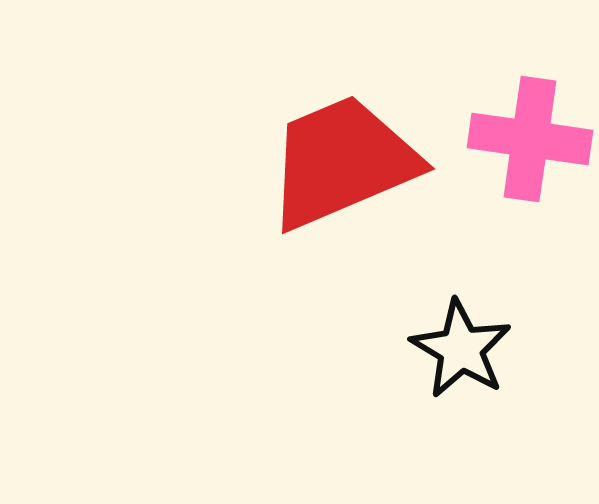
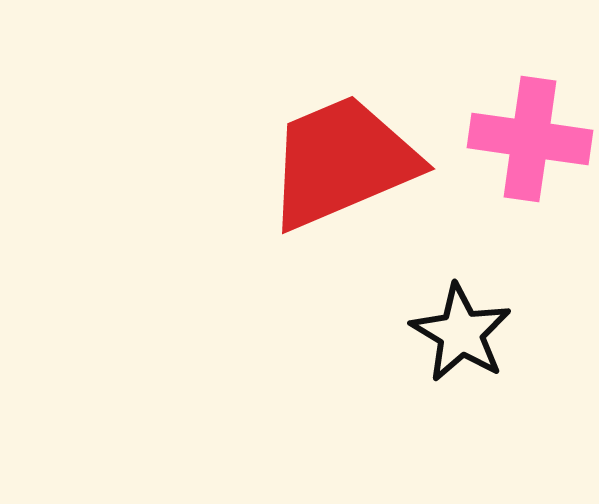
black star: moved 16 px up
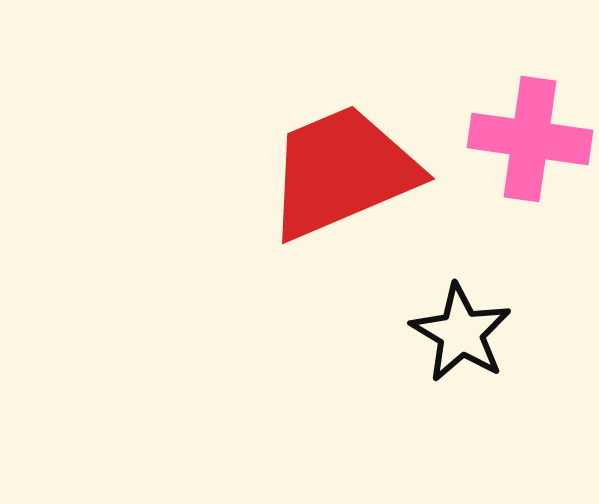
red trapezoid: moved 10 px down
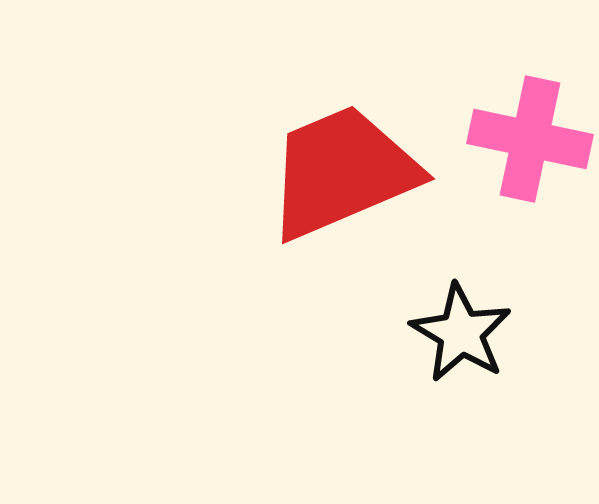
pink cross: rotated 4 degrees clockwise
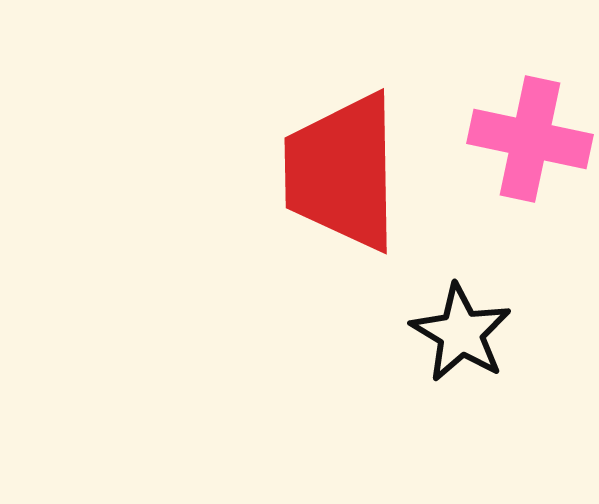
red trapezoid: rotated 68 degrees counterclockwise
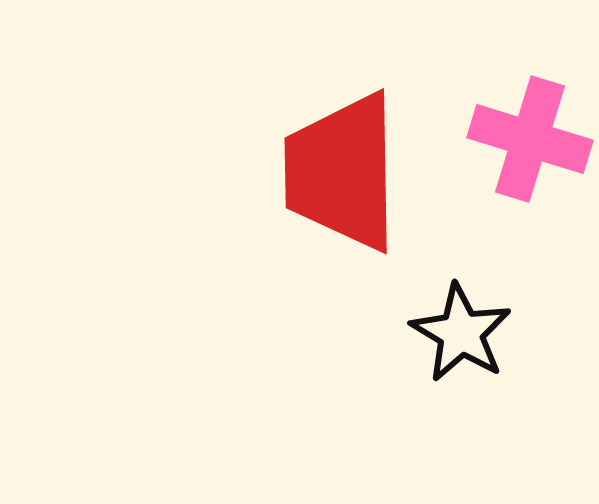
pink cross: rotated 5 degrees clockwise
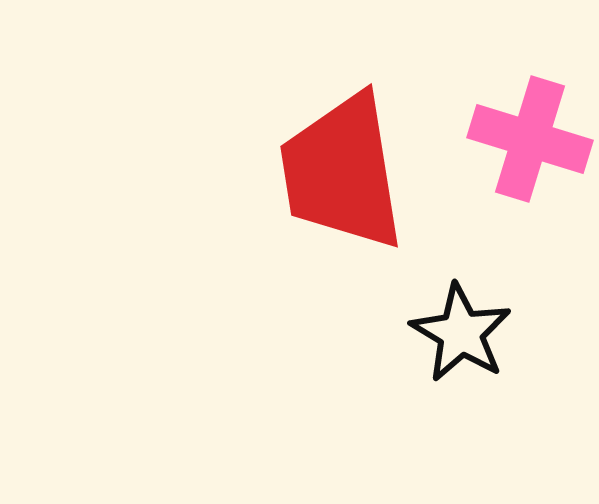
red trapezoid: rotated 8 degrees counterclockwise
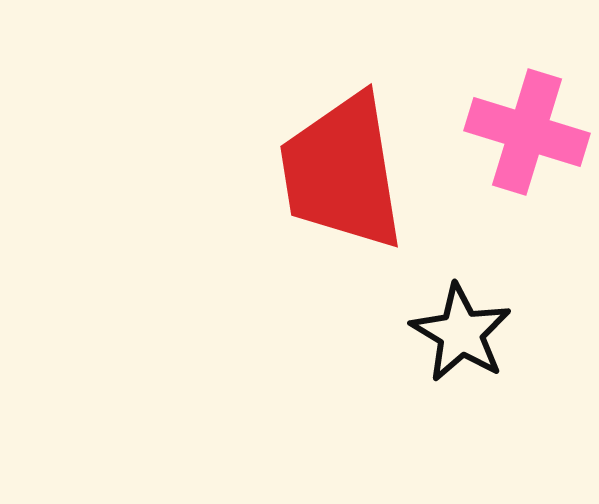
pink cross: moved 3 px left, 7 px up
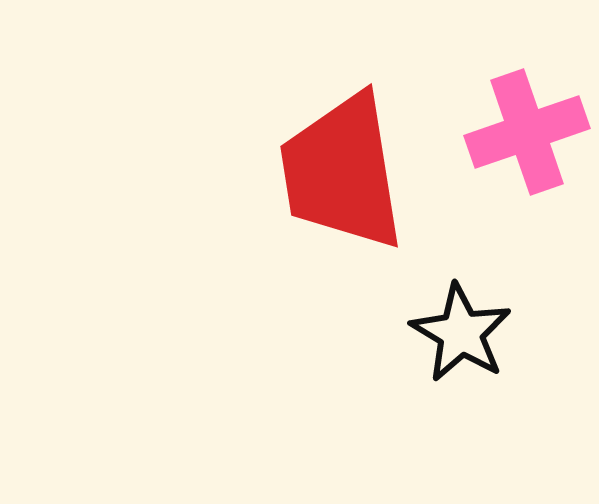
pink cross: rotated 36 degrees counterclockwise
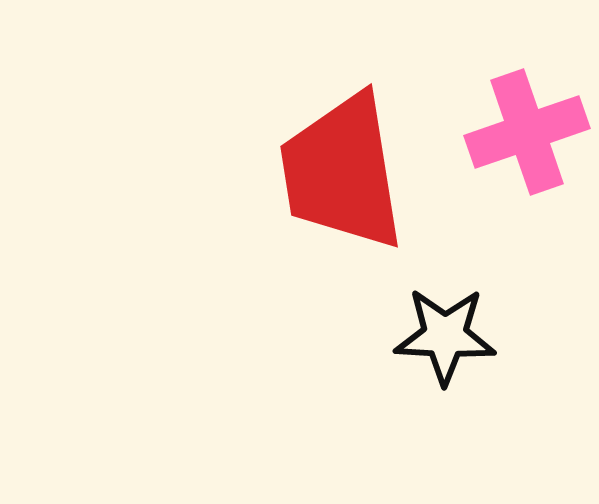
black star: moved 16 px left, 3 px down; rotated 28 degrees counterclockwise
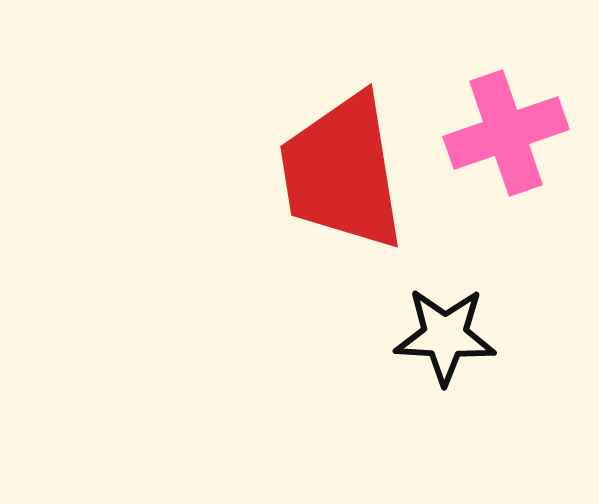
pink cross: moved 21 px left, 1 px down
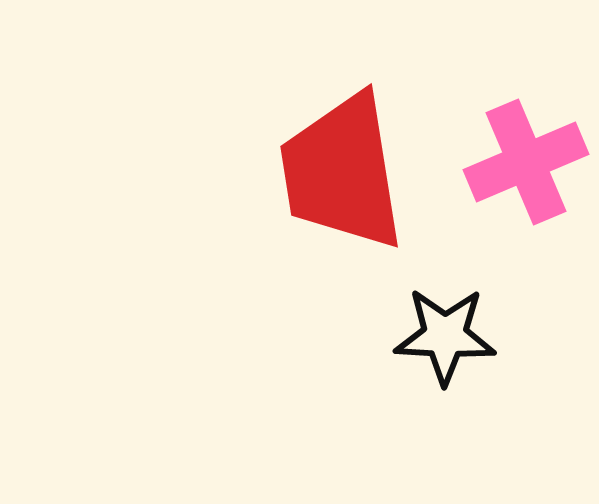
pink cross: moved 20 px right, 29 px down; rotated 4 degrees counterclockwise
